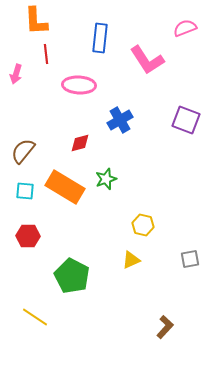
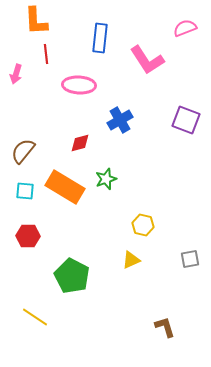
brown L-shape: rotated 60 degrees counterclockwise
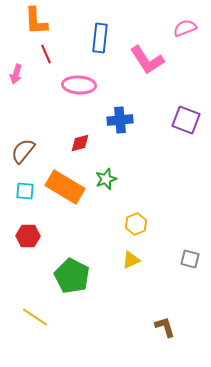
red line: rotated 18 degrees counterclockwise
blue cross: rotated 25 degrees clockwise
yellow hexagon: moved 7 px left, 1 px up; rotated 25 degrees clockwise
gray square: rotated 24 degrees clockwise
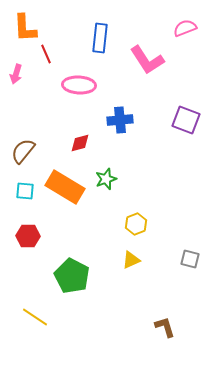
orange L-shape: moved 11 px left, 7 px down
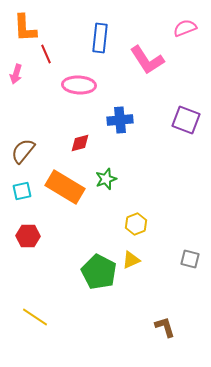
cyan square: moved 3 px left; rotated 18 degrees counterclockwise
green pentagon: moved 27 px right, 4 px up
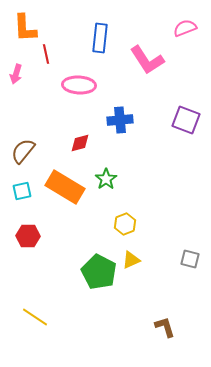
red line: rotated 12 degrees clockwise
green star: rotated 15 degrees counterclockwise
yellow hexagon: moved 11 px left
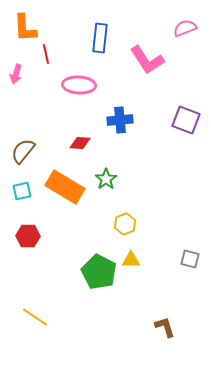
red diamond: rotated 20 degrees clockwise
yellow triangle: rotated 24 degrees clockwise
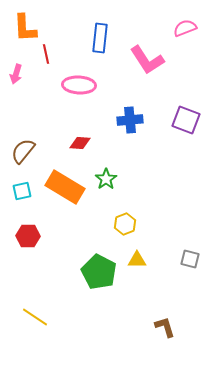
blue cross: moved 10 px right
yellow triangle: moved 6 px right
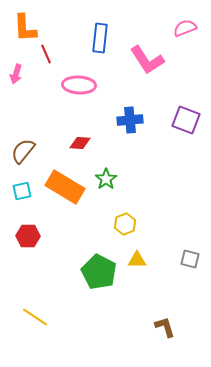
red line: rotated 12 degrees counterclockwise
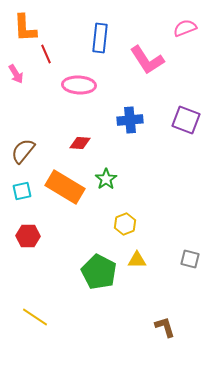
pink arrow: rotated 48 degrees counterclockwise
